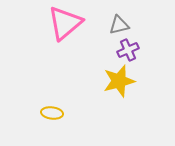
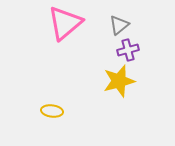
gray triangle: rotated 25 degrees counterclockwise
purple cross: rotated 10 degrees clockwise
yellow ellipse: moved 2 px up
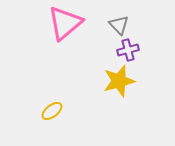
gray triangle: rotated 35 degrees counterclockwise
yellow ellipse: rotated 45 degrees counterclockwise
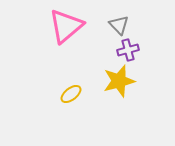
pink triangle: moved 1 px right, 3 px down
yellow ellipse: moved 19 px right, 17 px up
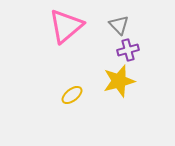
yellow ellipse: moved 1 px right, 1 px down
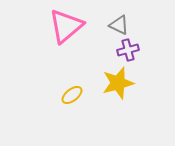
gray triangle: rotated 20 degrees counterclockwise
yellow star: moved 1 px left, 2 px down
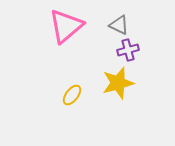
yellow ellipse: rotated 15 degrees counterclockwise
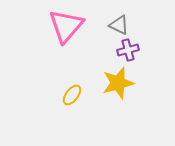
pink triangle: rotated 9 degrees counterclockwise
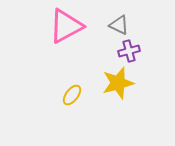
pink triangle: rotated 21 degrees clockwise
purple cross: moved 1 px right, 1 px down
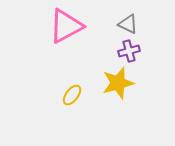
gray triangle: moved 9 px right, 1 px up
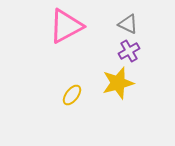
purple cross: rotated 15 degrees counterclockwise
